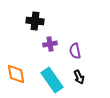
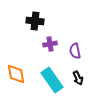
black arrow: moved 1 px left, 1 px down
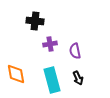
cyan rectangle: rotated 20 degrees clockwise
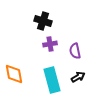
black cross: moved 8 px right; rotated 12 degrees clockwise
orange diamond: moved 2 px left
black arrow: moved 1 px up; rotated 96 degrees counterclockwise
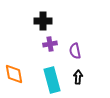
black cross: rotated 18 degrees counterclockwise
black arrow: rotated 56 degrees counterclockwise
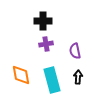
purple cross: moved 4 px left
orange diamond: moved 7 px right, 1 px down
